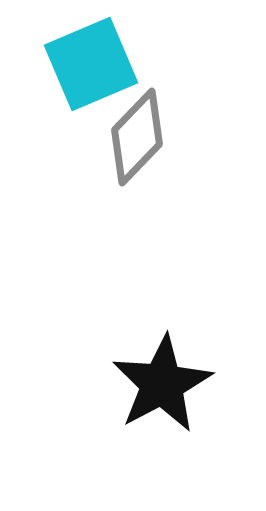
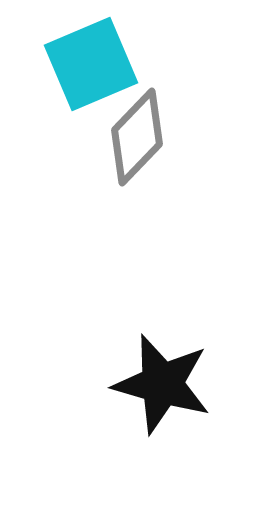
black star: rotated 28 degrees counterclockwise
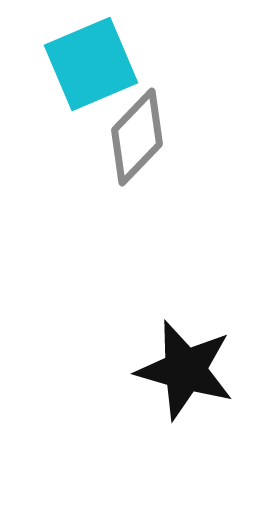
black star: moved 23 px right, 14 px up
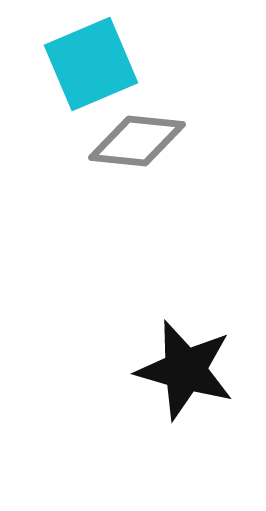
gray diamond: moved 4 px down; rotated 52 degrees clockwise
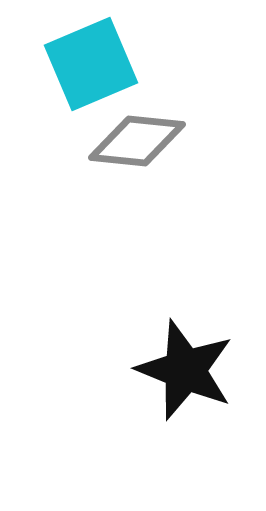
black star: rotated 6 degrees clockwise
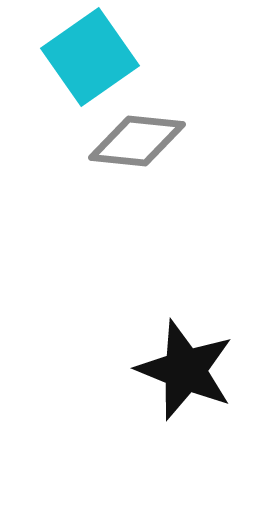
cyan square: moved 1 px left, 7 px up; rotated 12 degrees counterclockwise
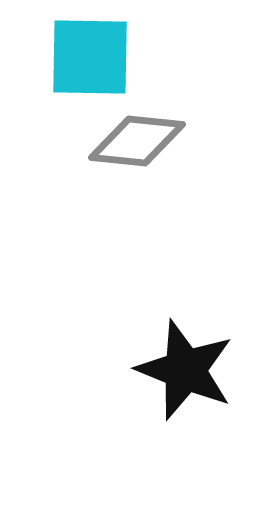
cyan square: rotated 36 degrees clockwise
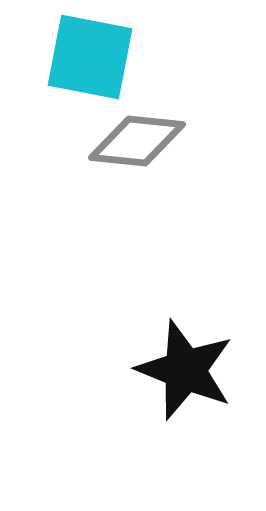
cyan square: rotated 10 degrees clockwise
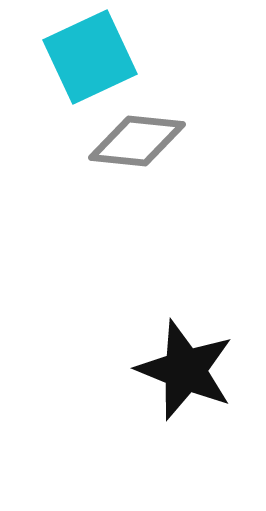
cyan square: rotated 36 degrees counterclockwise
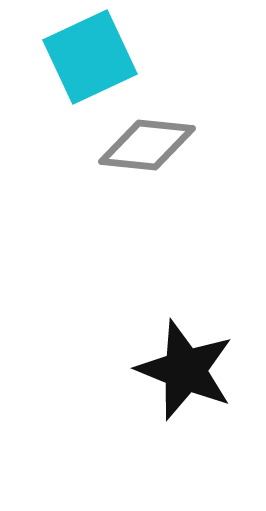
gray diamond: moved 10 px right, 4 px down
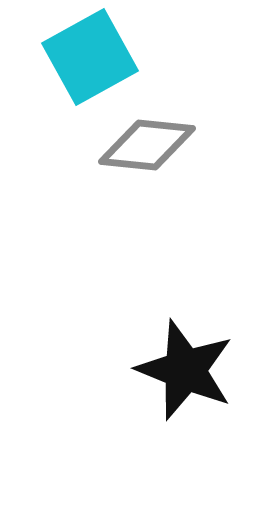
cyan square: rotated 4 degrees counterclockwise
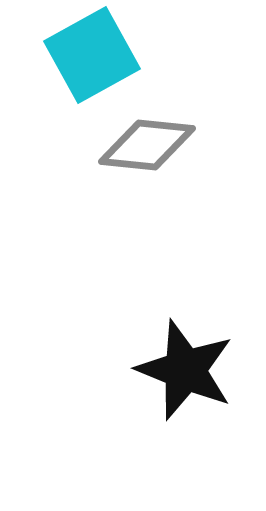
cyan square: moved 2 px right, 2 px up
